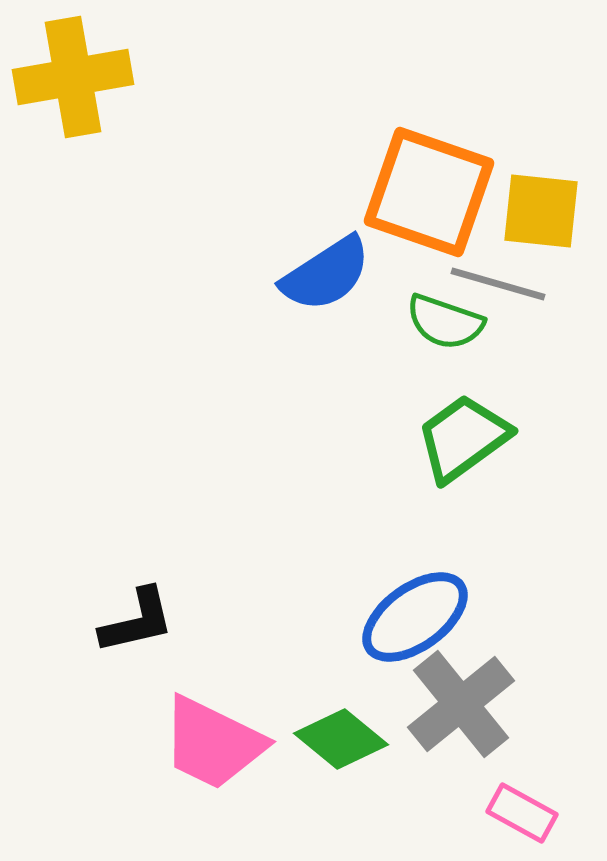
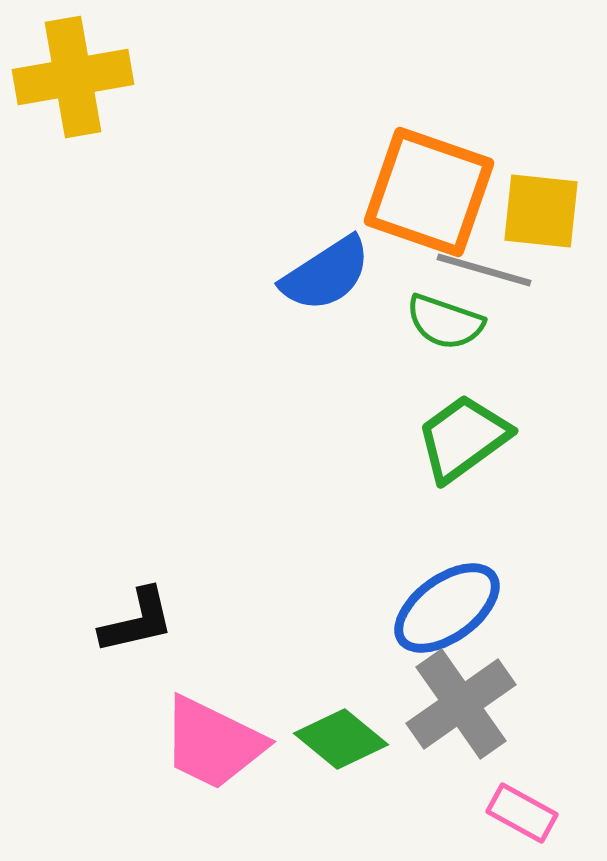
gray line: moved 14 px left, 14 px up
blue ellipse: moved 32 px right, 9 px up
gray cross: rotated 4 degrees clockwise
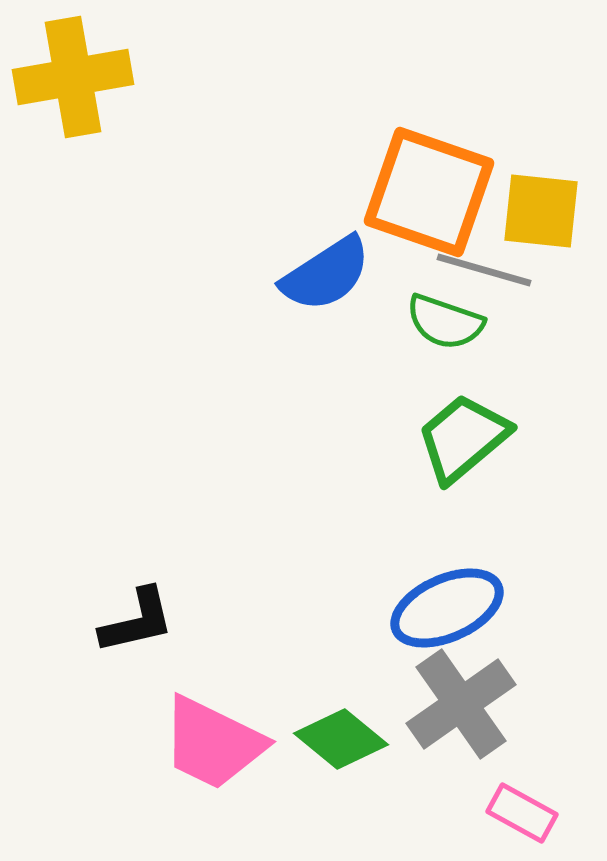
green trapezoid: rotated 4 degrees counterclockwise
blue ellipse: rotated 12 degrees clockwise
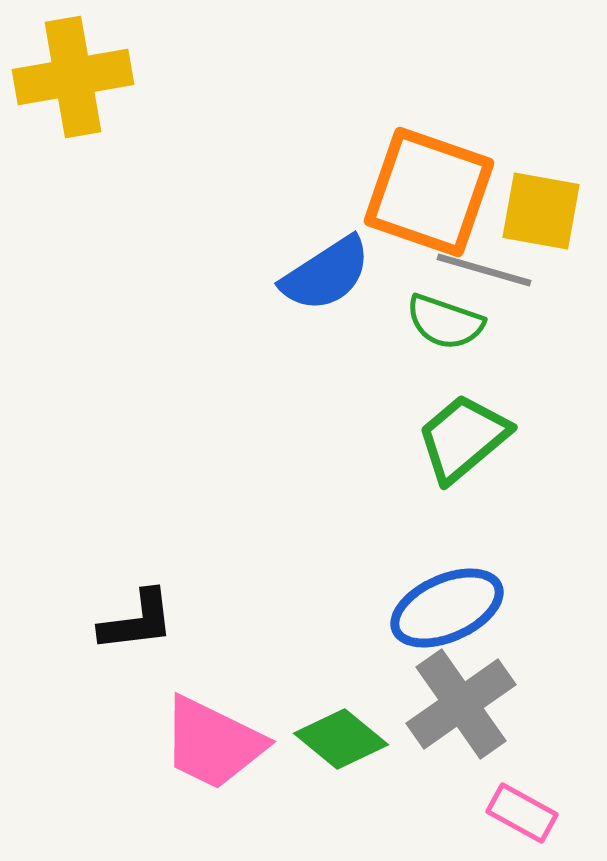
yellow square: rotated 4 degrees clockwise
black L-shape: rotated 6 degrees clockwise
